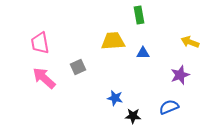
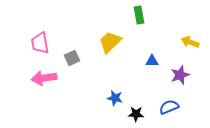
yellow trapezoid: moved 3 px left, 1 px down; rotated 40 degrees counterclockwise
blue triangle: moved 9 px right, 8 px down
gray square: moved 6 px left, 9 px up
pink arrow: rotated 50 degrees counterclockwise
black star: moved 3 px right, 2 px up
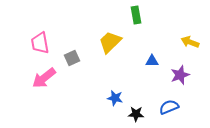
green rectangle: moved 3 px left
pink arrow: rotated 30 degrees counterclockwise
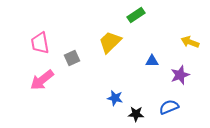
green rectangle: rotated 66 degrees clockwise
pink arrow: moved 2 px left, 2 px down
